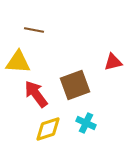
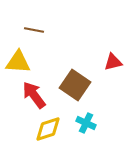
brown square: rotated 36 degrees counterclockwise
red arrow: moved 2 px left, 1 px down
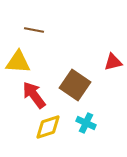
yellow diamond: moved 2 px up
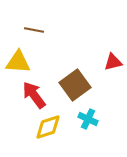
brown square: rotated 20 degrees clockwise
cyan cross: moved 2 px right, 4 px up
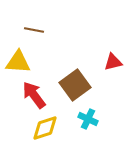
yellow diamond: moved 3 px left, 1 px down
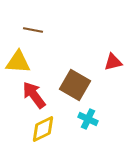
brown line: moved 1 px left
brown square: rotated 24 degrees counterclockwise
yellow diamond: moved 2 px left, 1 px down; rotated 8 degrees counterclockwise
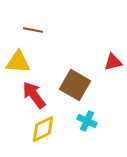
cyan cross: moved 1 px left, 2 px down
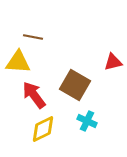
brown line: moved 7 px down
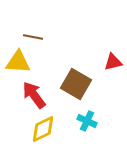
brown square: moved 1 px right, 1 px up
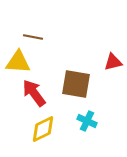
brown square: rotated 20 degrees counterclockwise
red arrow: moved 2 px up
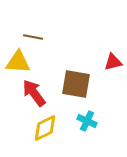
yellow diamond: moved 2 px right, 1 px up
